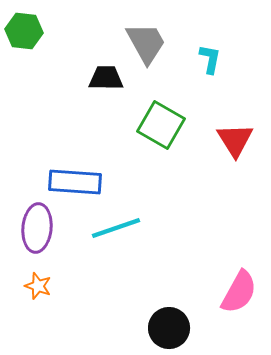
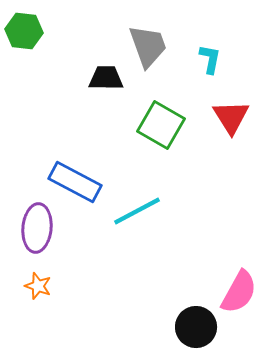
gray trapezoid: moved 2 px right, 3 px down; rotated 9 degrees clockwise
red triangle: moved 4 px left, 23 px up
blue rectangle: rotated 24 degrees clockwise
cyan line: moved 21 px right, 17 px up; rotated 9 degrees counterclockwise
black circle: moved 27 px right, 1 px up
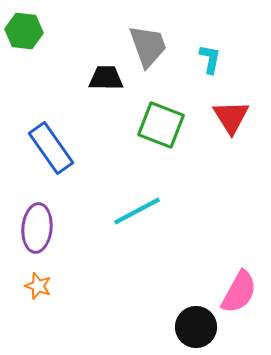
green square: rotated 9 degrees counterclockwise
blue rectangle: moved 24 px left, 34 px up; rotated 27 degrees clockwise
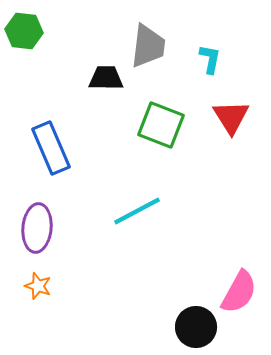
gray trapezoid: rotated 27 degrees clockwise
blue rectangle: rotated 12 degrees clockwise
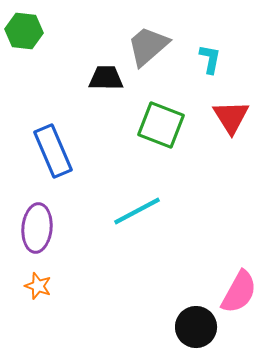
gray trapezoid: rotated 138 degrees counterclockwise
blue rectangle: moved 2 px right, 3 px down
